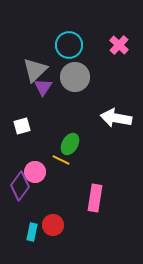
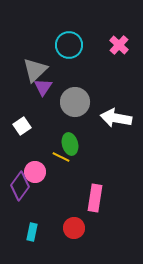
gray circle: moved 25 px down
white square: rotated 18 degrees counterclockwise
green ellipse: rotated 45 degrees counterclockwise
yellow line: moved 3 px up
red circle: moved 21 px right, 3 px down
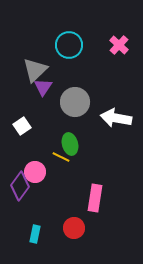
cyan rectangle: moved 3 px right, 2 px down
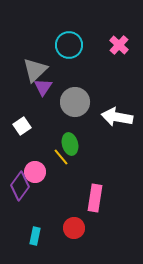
white arrow: moved 1 px right, 1 px up
yellow line: rotated 24 degrees clockwise
cyan rectangle: moved 2 px down
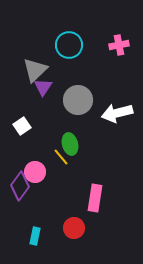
pink cross: rotated 36 degrees clockwise
gray circle: moved 3 px right, 2 px up
white arrow: moved 4 px up; rotated 24 degrees counterclockwise
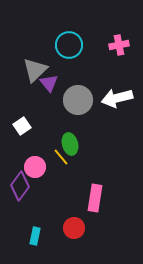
purple triangle: moved 6 px right, 4 px up; rotated 12 degrees counterclockwise
white arrow: moved 15 px up
pink circle: moved 5 px up
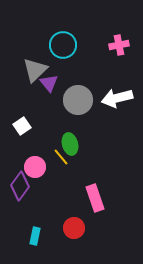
cyan circle: moved 6 px left
pink rectangle: rotated 28 degrees counterclockwise
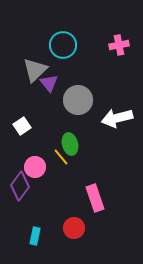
white arrow: moved 20 px down
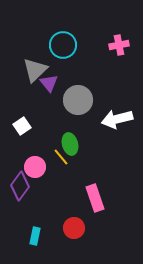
white arrow: moved 1 px down
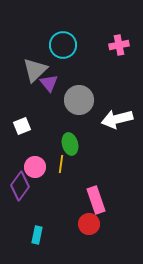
gray circle: moved 1 px right
white square: rotated 12 degrees clockwise
yellow line: moved 7 px down; rotated 48 degrees clockwise
pink rectangle: moved 1 px right, 2 px down
red circle: moved 15 px right, 4 px up
cyan rectangle: moved 2 px right, 1 px up
